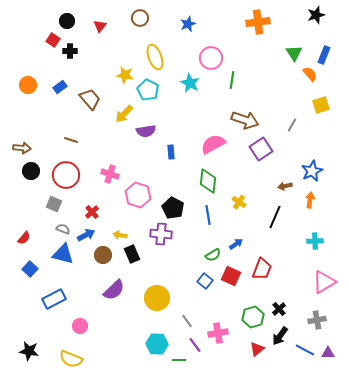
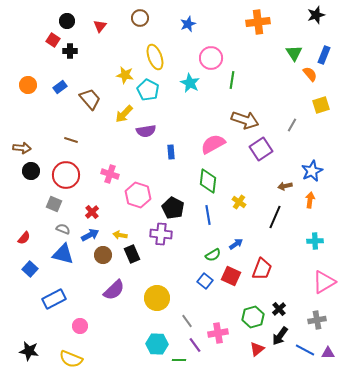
blue arrow at (86, 235): moved 4 px right
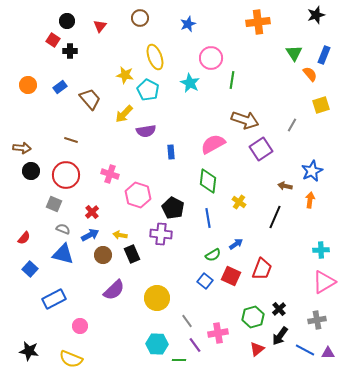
brown arrow at (285, 186): rotated 24 degrees clockwise
blue line at (208, 215): moved 3 px down
cyan cross at (315, 241): moved 6 px right, 9 px down
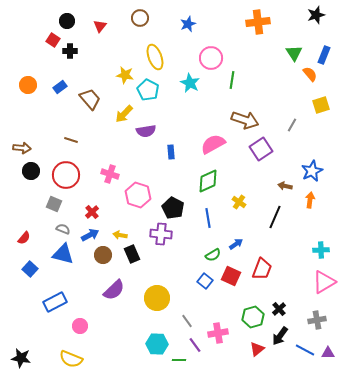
green diamond at (208, 181): rotated 60 degrees clockwise
blue rectangle at (54, 299): moved 1 px right, 3 px down
black star at (29, 351): moved 8 px left, 7 px down
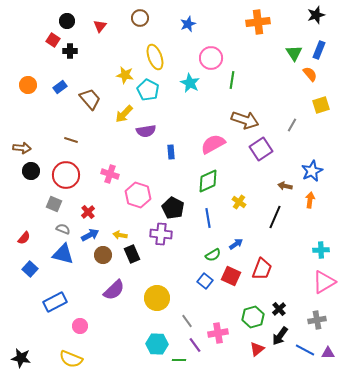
blue rectangle at (324, 55): moved 5 px left, 5 px up
red cross at (92, 212): moved 4 px left
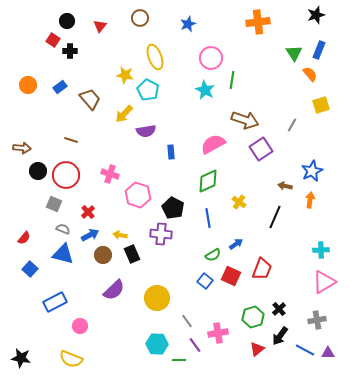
cyan star at (190, 83): moved 15 px right, 7 px down
black circle at (31, 171): moved 7 px right
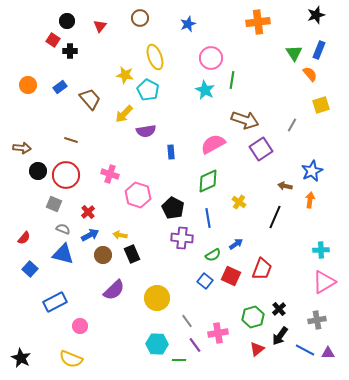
purple cross at (161, 234): moved 21 px right, 4 px down
black star at (21, 358): rotated 18 degrees clockwise
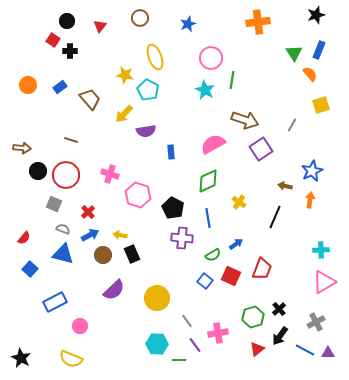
gray cross at (317, 320): moved 1 px left, 2 px down; rotated 18 degrees counterclockwise
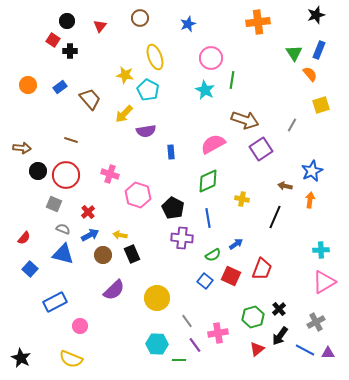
yellow cross at (239, 202): moved 3 px right, 3 px up; rotated 24 degrees counterclockwise
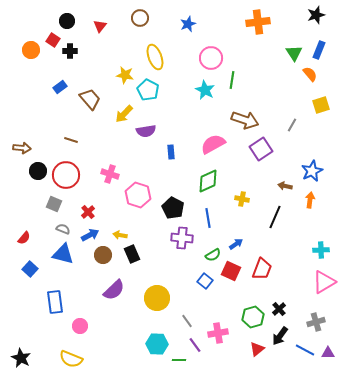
orange circle at (28, 85): moved 3 px right, 35 px up
red square at (231, 276): moved 5 px up
blue rectangle at (55, 302): rotated 70 degrees counterclockwise
gray cross at (316, 322): rotated 12 degrees clockwise
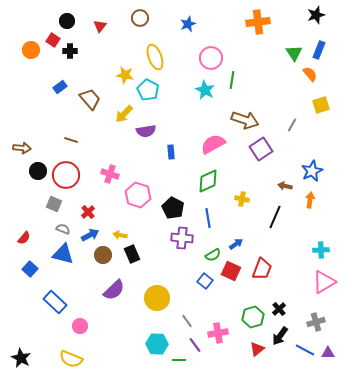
blue rectangle at (55, 302): rotated 40 degrees counterclockwise
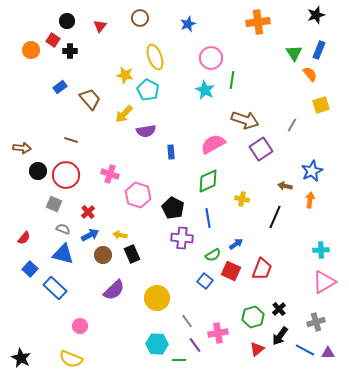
blue rectangle at (55, 302): moved 14 px up
